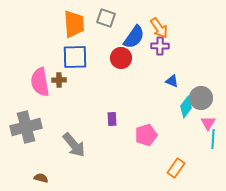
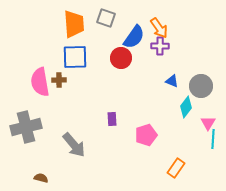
gray circle: moved 12 px up
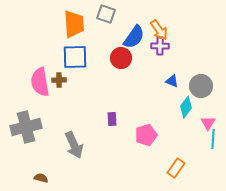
gray square: moved 4 px up
orange arrow: moved 2 px down
gray arrow: rotated 16 degrees clockwise
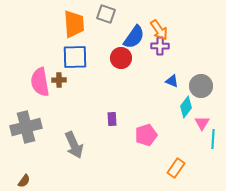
pink triangle: moved 6 px left
brown semicircle: moved 17 px left, 3 px down; rotated 112 degrees clockwise
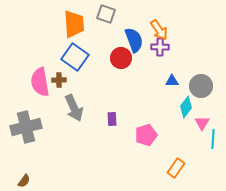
blue semicircle: moved 3 px down; rotated 55 degrees counterclockwise
purple cross: moved 1 px down
blue square: rotated 36 degrees clockwise
blue triangle: rotated 24 degrees counterclockwise
gray arrow: moved 37 px up
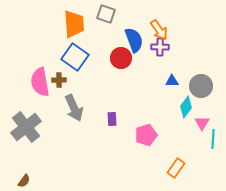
gray cross: rotated 24 degrees counterclockwise
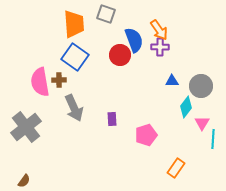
red circle: moved 1 px left, 3 px up
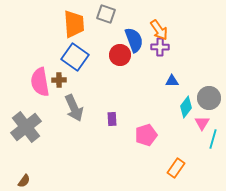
gray circle: moved 8 px right, 12 px down
cyan line: rotated 12 degrees clockwise
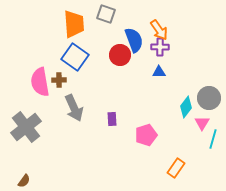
blue triangle: moved 13 px left, 9 px up
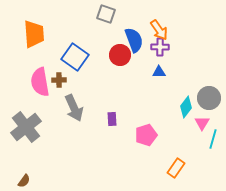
orange trapezoid: moved 40 px left, 10 px down
